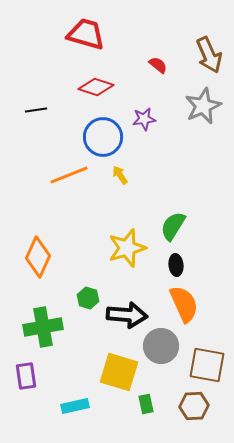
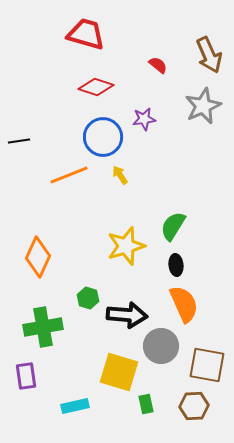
black line: moved 17 px left, 31 px down
yellow star: moved 1 px left, 2 px up
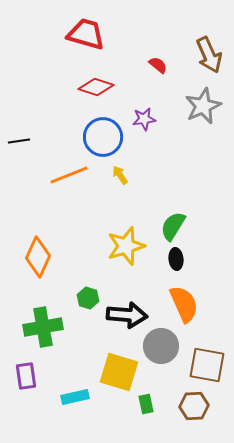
black ellipse: moved 6 px up
cyan rectangle: moved 9 px up
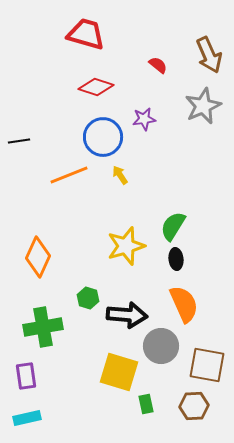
cyan rectangle: moved 48 px left, 21 px down
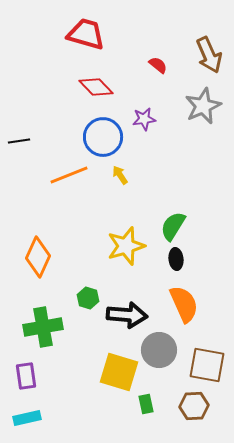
red diamond: rotated 28 degrees clockwise
gray circle: moved 2 px left, 4 px down
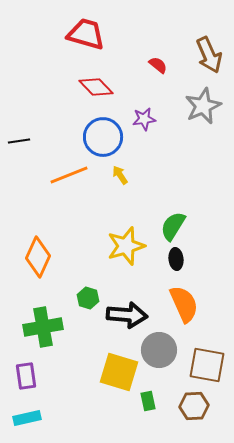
green rectangle: moved 2 px right, 3 px up
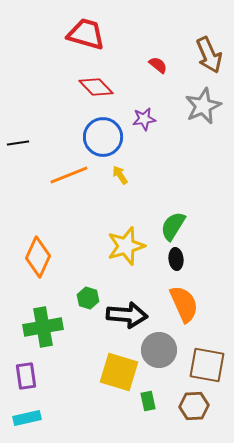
black line: moved 1 px left, 2 px down
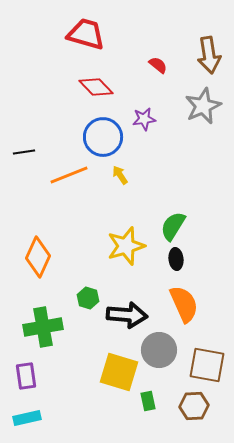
brown arrow: rotated 15 degrees clockwise
black line: moved 6 px right, 9 px down
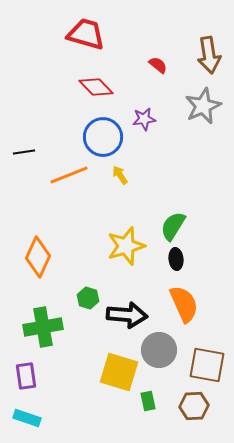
cyan rectangle: rotated 32 degrees clockwise
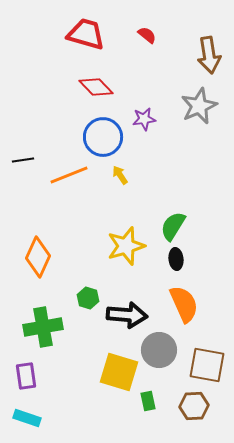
red semicircle: moved 11 px left, 30 px up
gray star: moved 4 px left
black line: moved 1 px left, 8 px down
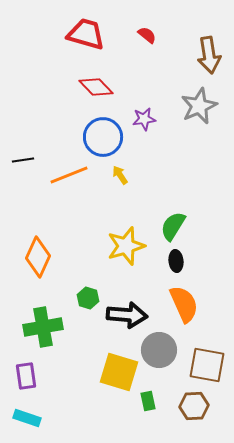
black ellipse: moved 2 px down
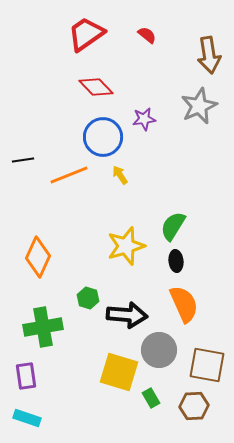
red trapezoid: rotated 51 degrees counterclockwise
green rectangle: moved 3 px right, 3 px up; rotated 18 degrees counterclockwise
